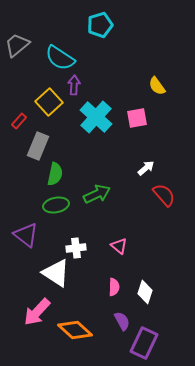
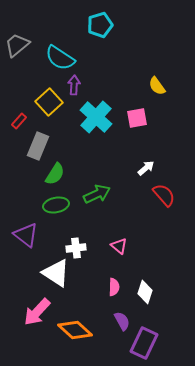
green semicircle: rotated 20 degrees clockwise
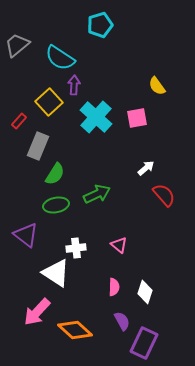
pink triangle: moved 1 px up
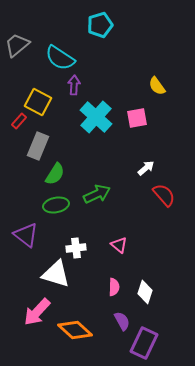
yellow square: moved 11 px left; rotated 20 degrees counterclockwise
white triangle: moved 1 px down; rotated 16 degrees counterclockwise
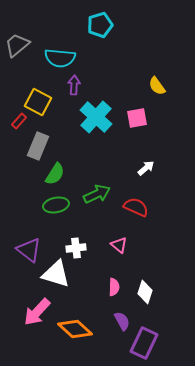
cyan semicircle: rotated 28 degrees counterclockwise
red semicircle: moved 28 px left, 12 px down; rotated 25 degrees counterclockwise
purple triangle: moved 3 px right, 15 px down
orange diamond: moved 1 px up
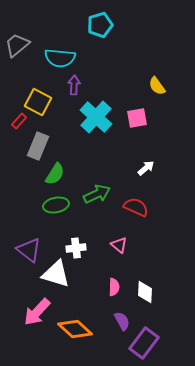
white diamond: rotated 15 degrees counterclockwise
purple rectangle: rotated 12 degrees clockwise
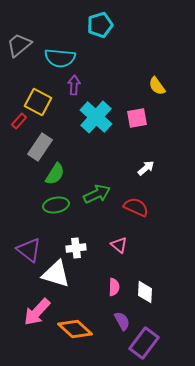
gray trapezoid: moved 2 px right
gray rectangle: moved 2 px right, 1 px down; rotated 12 degrees clockwise
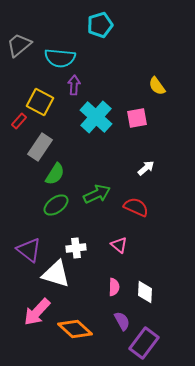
yellow square: moved 2 px right
green ellipse: rotated 25 degrees counterclockwise
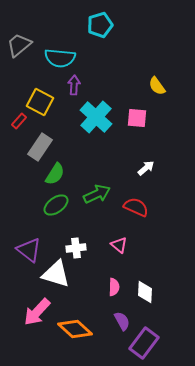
pink square: rotated 15 degrees clockwise
